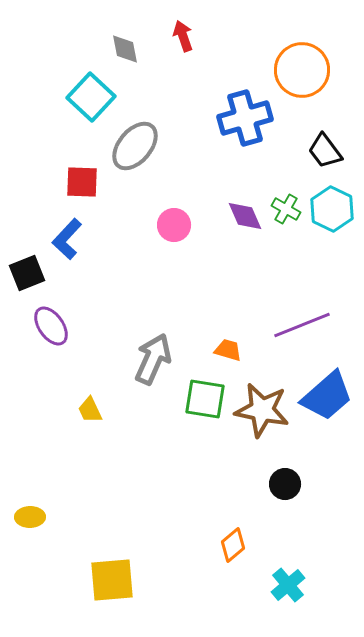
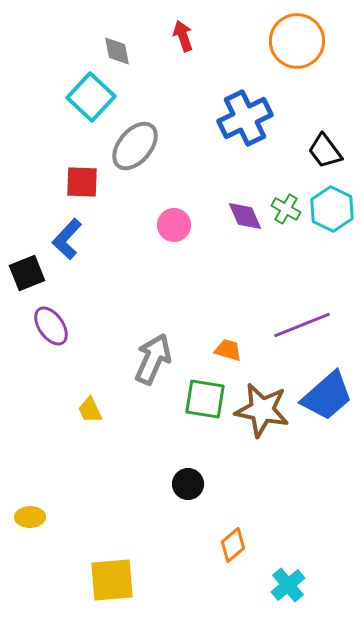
gray diamond: moved 8 px left, 2 px down
orange circle: moved 5 px left, 29 px up
blue cross: rotated 10 degrees counterclockwise
black circle: moved 97 px left
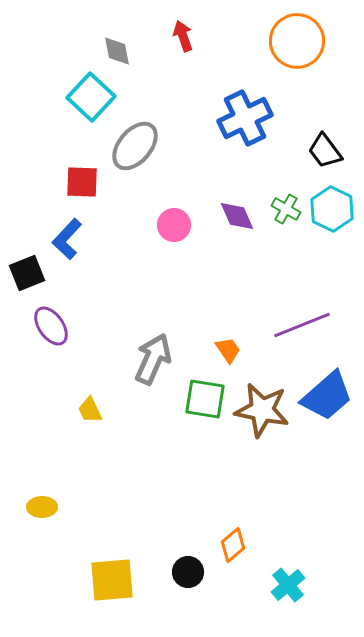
purple diamond: moved 8 px left
orange trapezoid: rotated 40 degrees clockwise
black circle: moved 88 px down
yellow ellipse: moved 12 px right, 10 px up
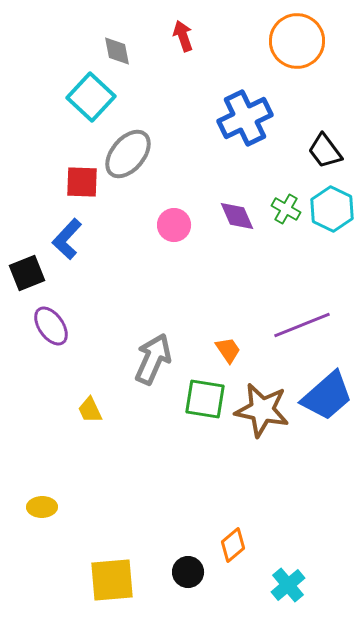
gray ellipse: moved 7 px left, 8 px down
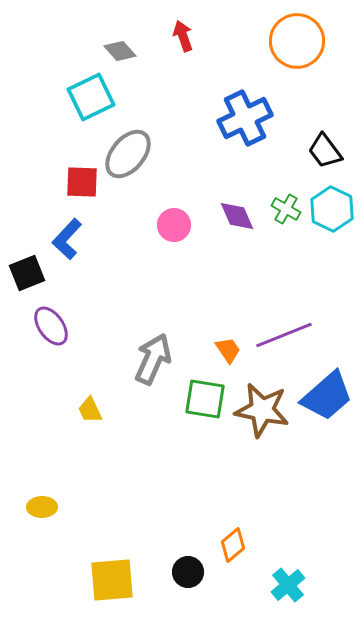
gray diamond: moved 3 px right; rotated 32 degrees counterclockwise
cyan square: rotated 21 degrees clockwise
purple line: moved 18 px left, 10 px down
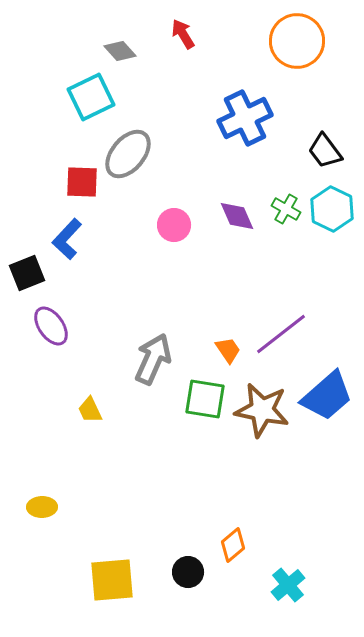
red arrow: moved 2 px up; rotated 12 degrees counterclockwise
purple line: moved 3 px left, 1 px up; rotated 16 degrees counterclockwise
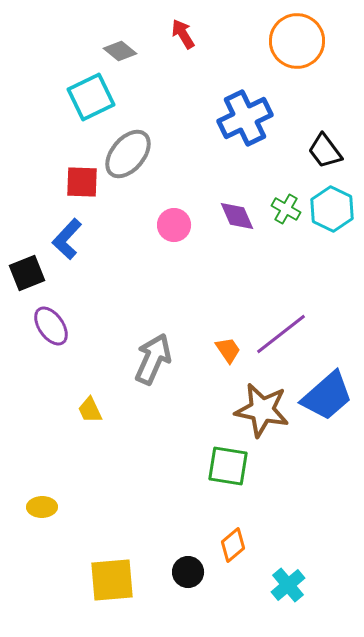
gray diamond: rotated 8 degrees counterclockwise
green square: moved 23 px right, 67 px down
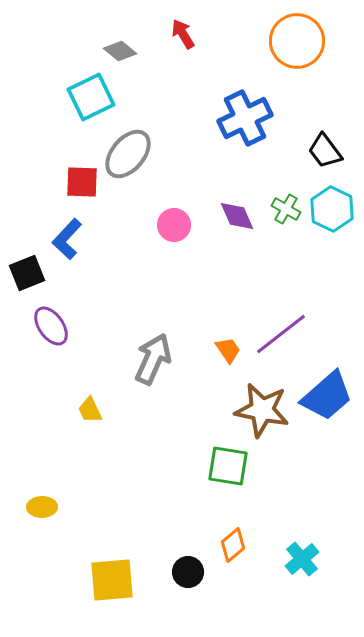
cyan cross: moved 14 px right, 26 px up
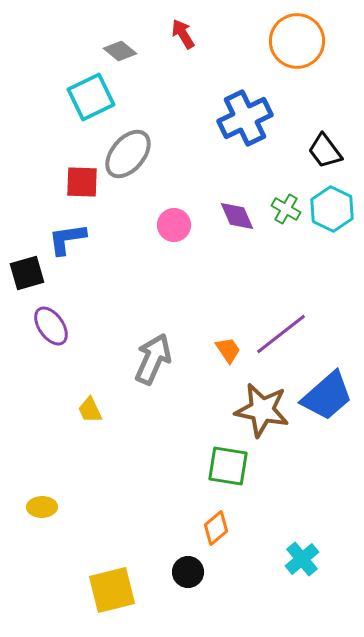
blue L-shape: rotated 39 degrees clockwise
black square: rotated 6 degrees clockwise
orange diamond: moved 17 px left, 17 px up
yellow square: moved 10 px down; rotated 9 degrees counterclockwise
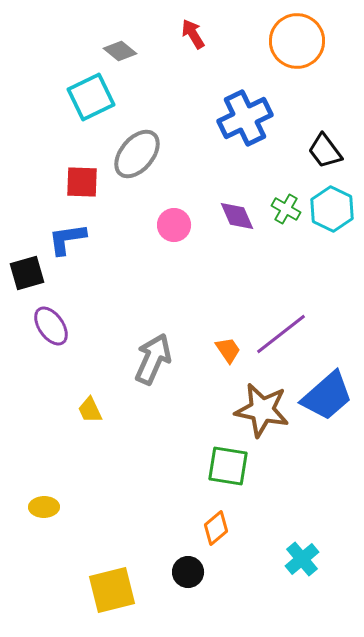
red arrow: moved 10 px right
gray ellipse: moved 9 px right
yellow ellipse: moved 2 px right
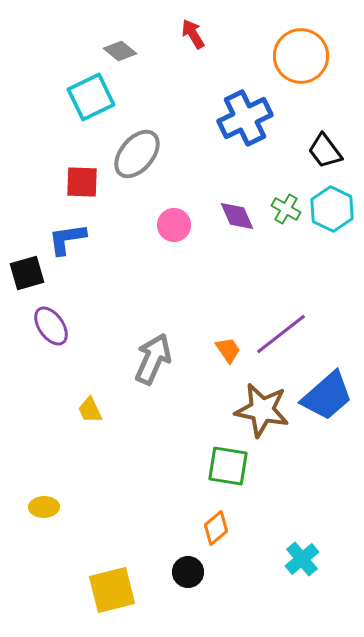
orange circle: moved 4 px right, 15 px down
